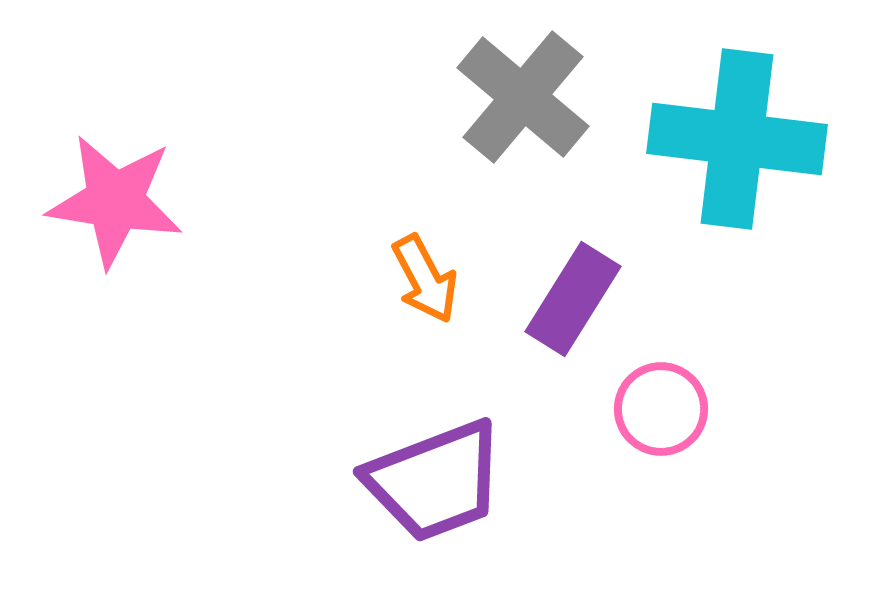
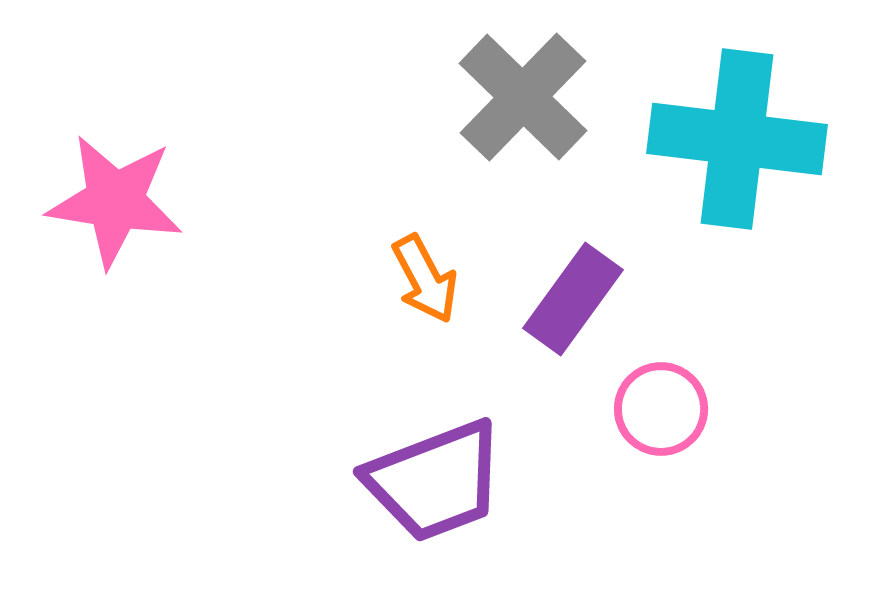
gray cross: rotated 4 degrees clockwise
purple rectangle: rotated 4 degrees clockwise
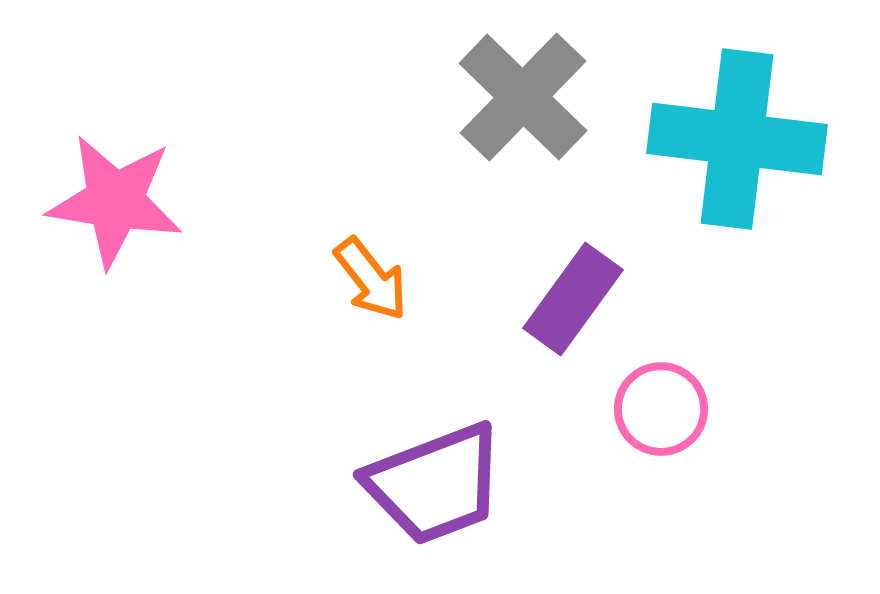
orange arrow: moved 54 px left; rotated 10 degrees counterclockwise
purple trapezoid: moved 3 px down
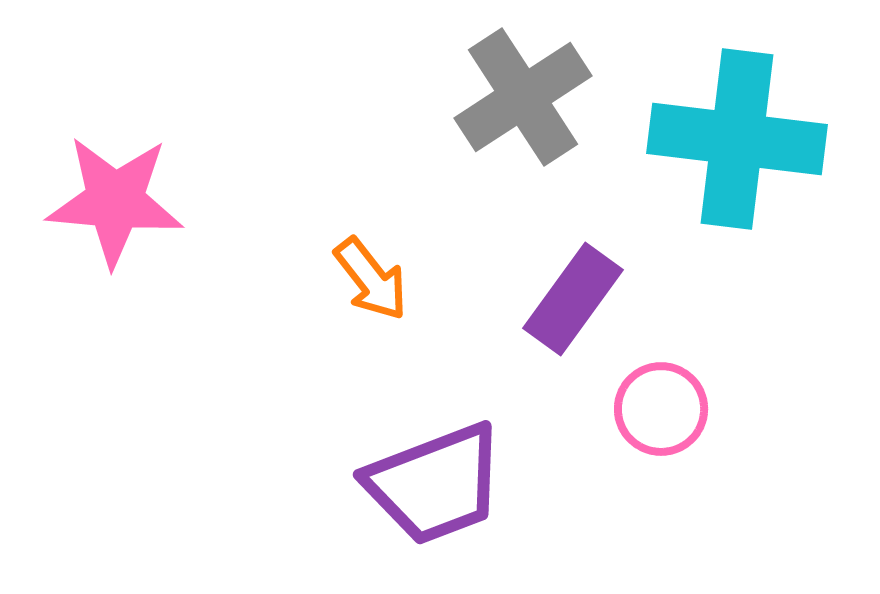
gray cross: rotated 13 degrees clockwise
pink star: rotated 4 degrees counterclockwise
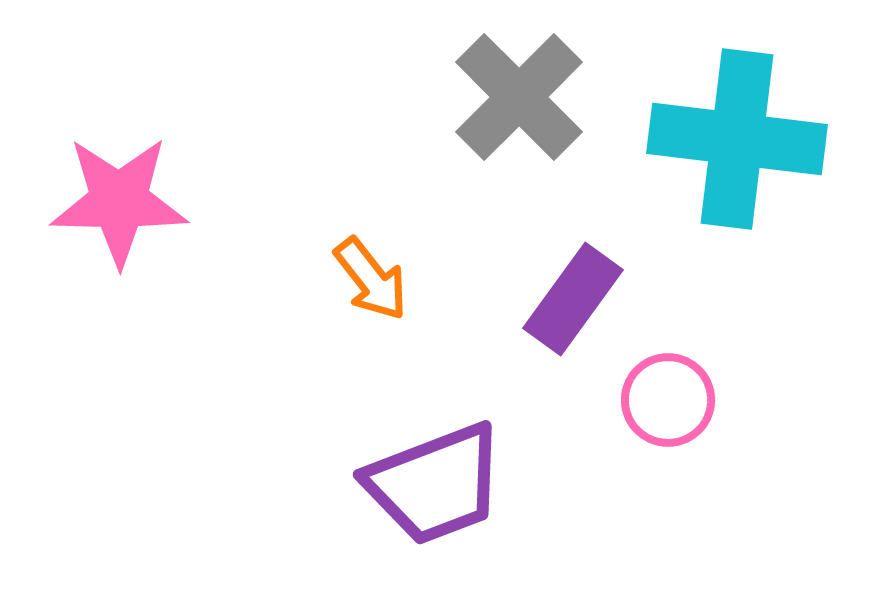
gray cross: moved 4 px left; rotated 12 degrees counterclockwise
pink star: moved 4 px right; rotated 4 degrees counterclockwise
pink circle: moved 7 px right, 9 px up
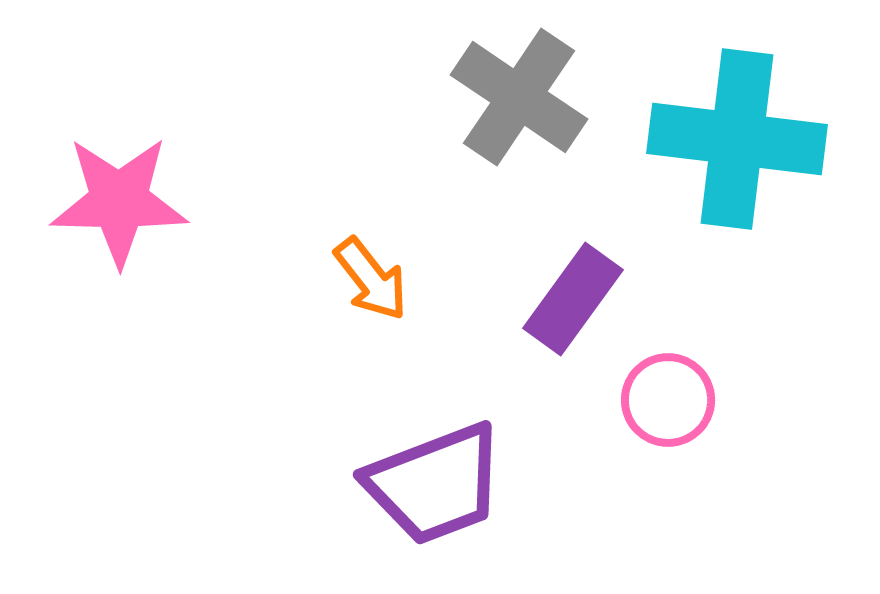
gray cross: rotated 11 degrees counterclockwise
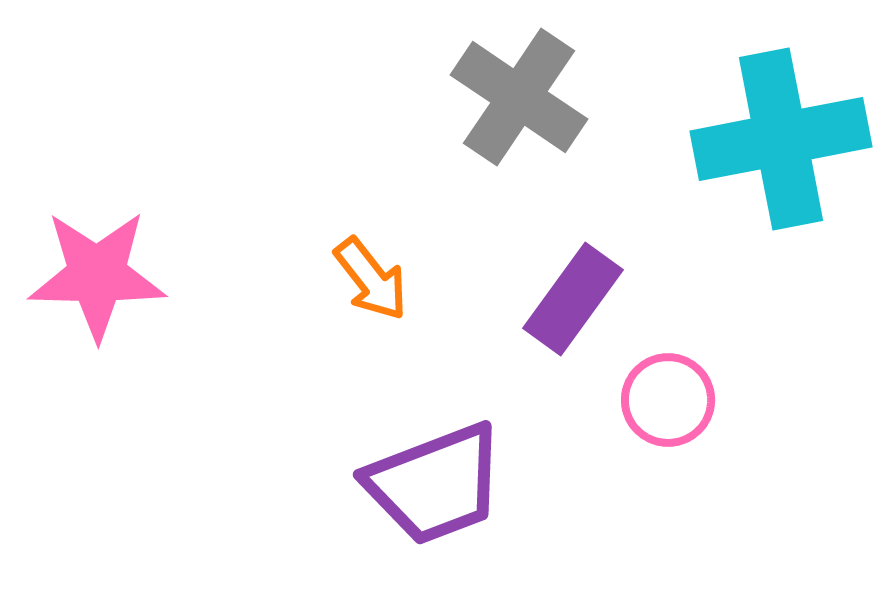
cyan cross: moved 44 px right; rotated 18 degrees counterclockwise
pink star: moved 22 px left, 74 px down
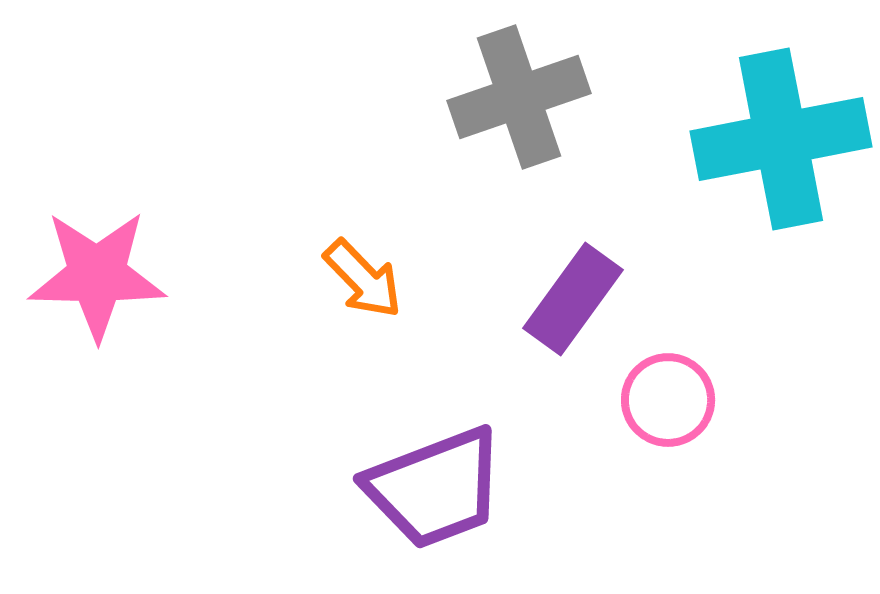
gray cross: rotated 37 degrees clockwise
orange arrow: moved 8 px left; rotated 6 degrees counterclockwise
purple trapezoid: moved 4 px down
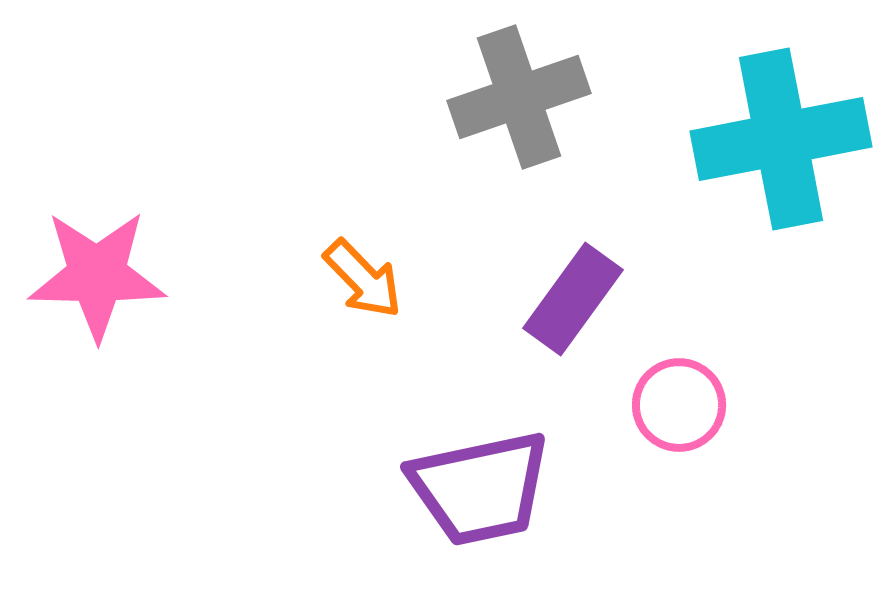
pink circle: moved 11 px right, 5 px down
purple trapezoid: moved 45 px right; rotated 9 degrees clockwise
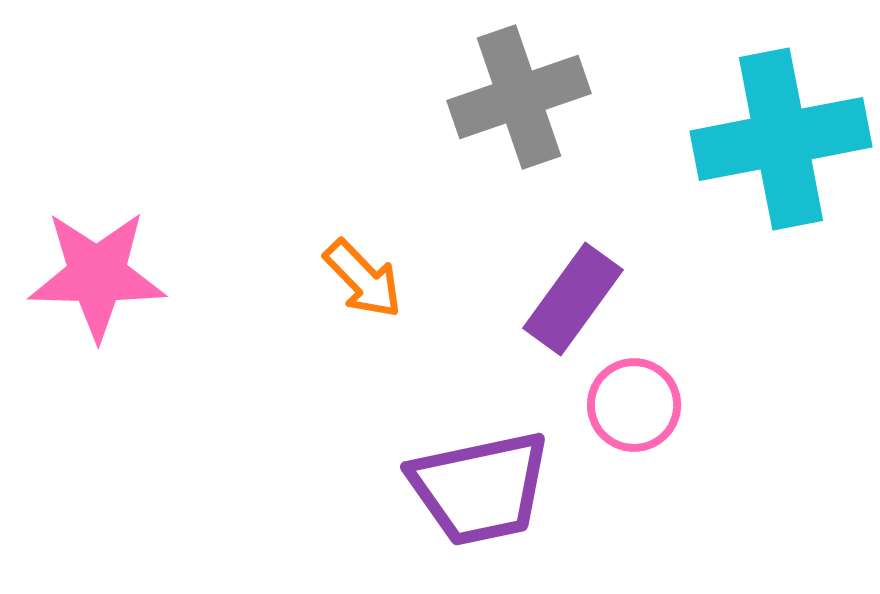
pink circle: moved 45 px left
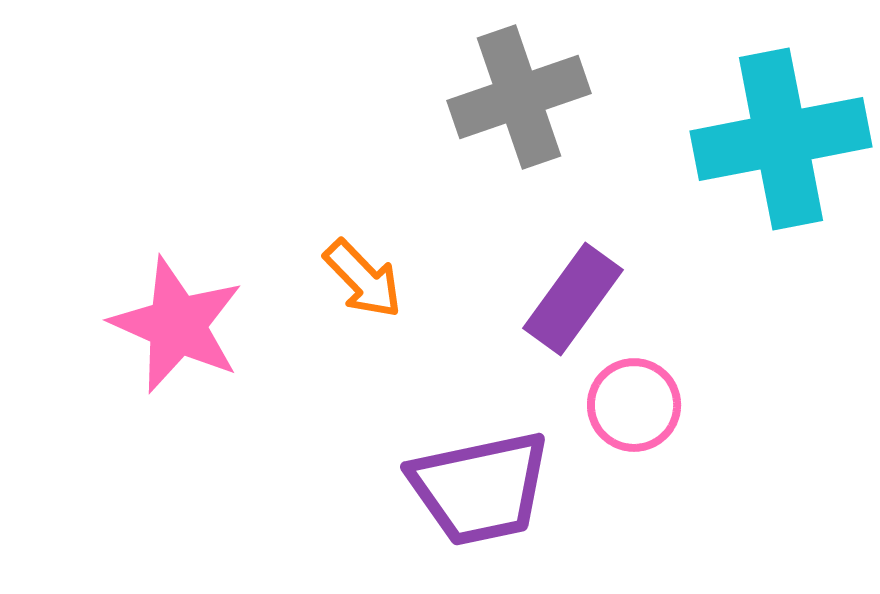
pink star: moved 80 px right, 50 px down; rotated 23 degrees clockwise
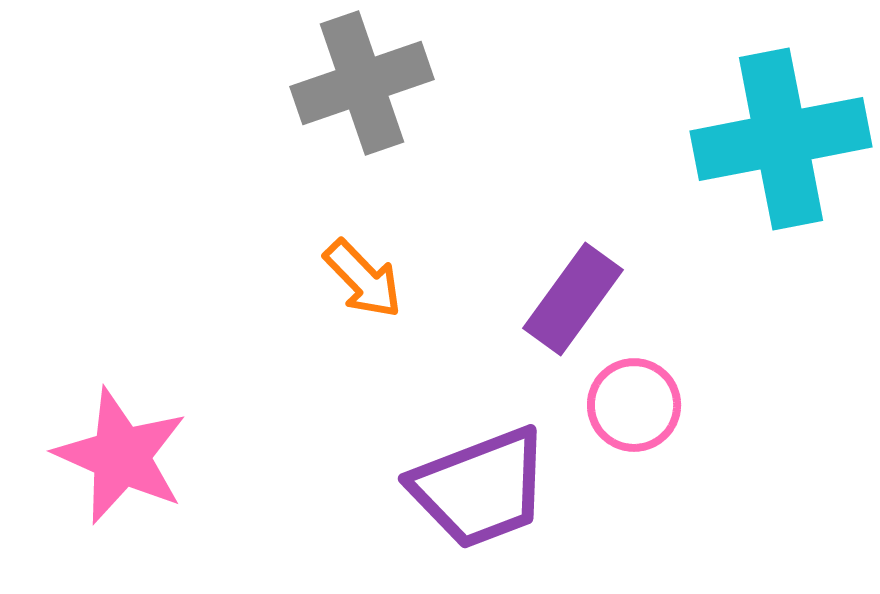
gray cross: moved 157 px left, 14 px up
pink star: moved 56 px left, 131 px down
purple trapezoid: rotated 9 degrees counterclockwise
